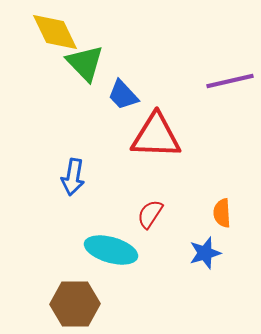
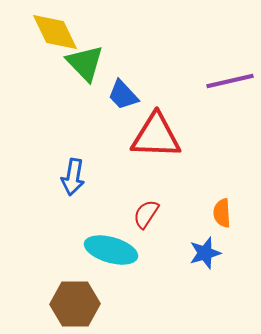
red semicircle: moved 4 px left
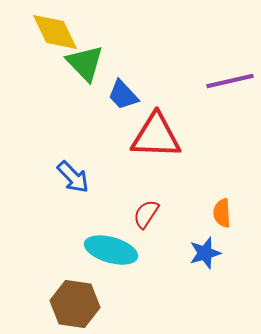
blue arrow: rotated 54 degrees counterclockwise
brown hexagon: rotated 9 degrees clockwise
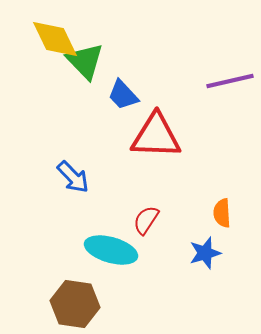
yellow diamond: moved 7 px down
green triangle: moved 2 px up
red semicircle: moved 6 px down
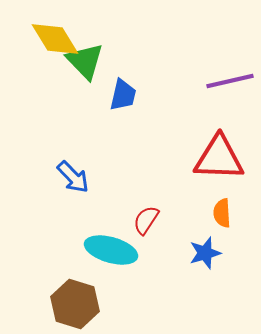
yellow diamond: rotated 6 degrees counterclockwise
blue trapezoid: rotated 124 degrees counterclockwise
red triangle: moved 63 px right, 22 px down
brown hexagon: rotated 9 degrees clockwise
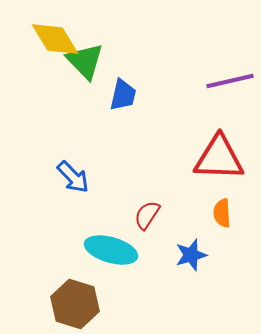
red semicircle: moved 1 px right, 5 px up
blue star: moved 14 px left, 2 px down
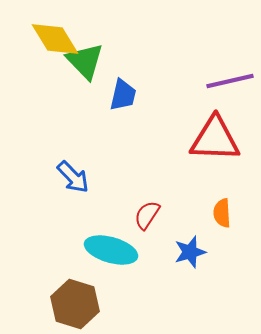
red triangle: moved 4 px left, 19 px up
blue star: moved 1 px left, 3 px up
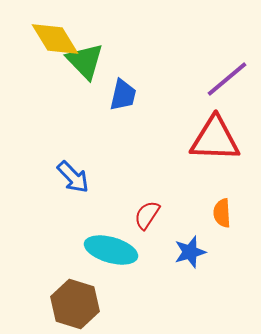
purple line: moved 3 px left, 2 px up; rotated 27 degrees counterclockwise
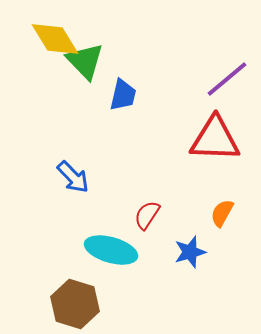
orange semicircle: rotated 32 degrees clockwise
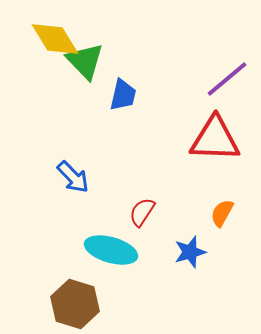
red semicircle: moved 5 px left, 3 px up
